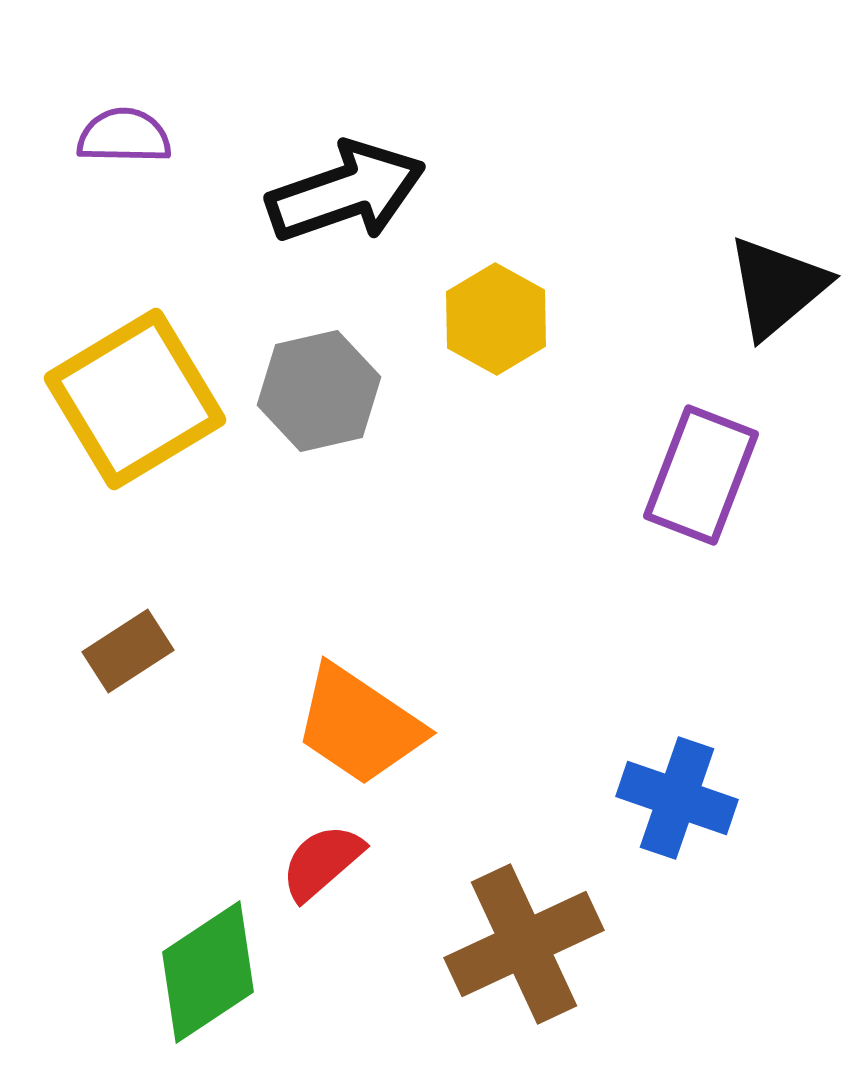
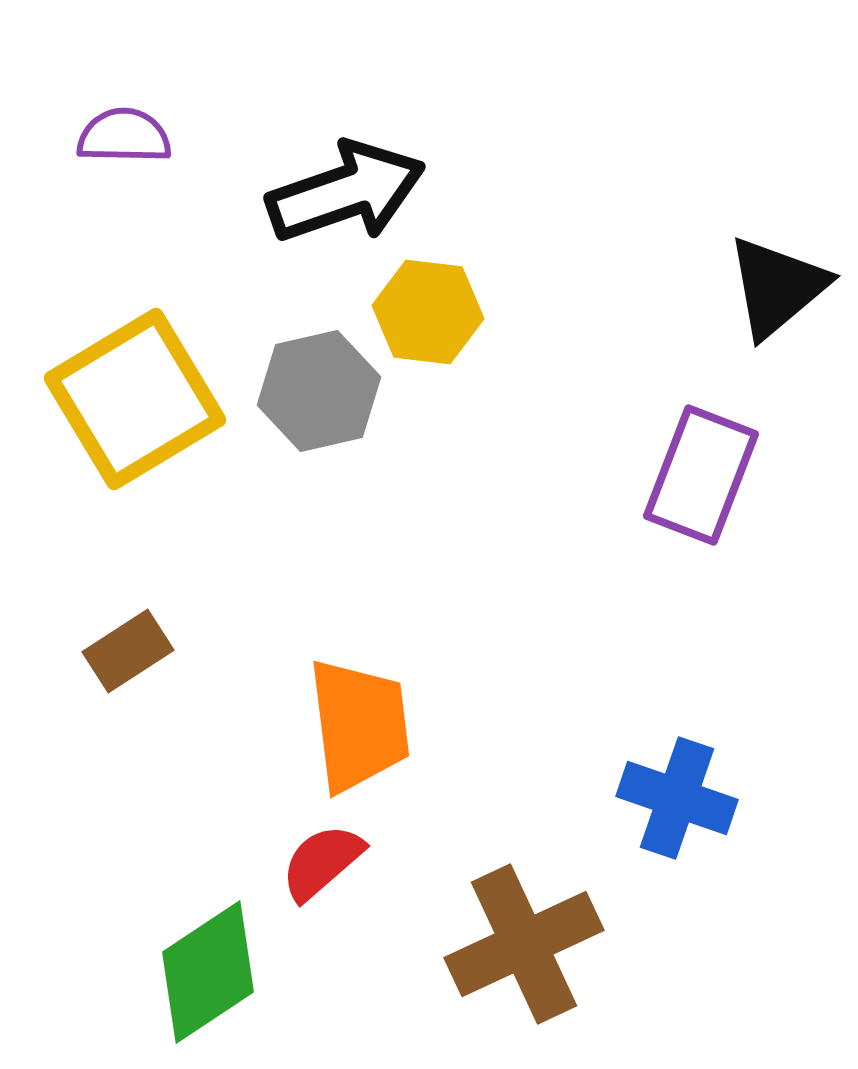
yellow hexagon: moved 68 px left, 7 px up; rotated 22 degrees counterclockwise
orange trapezoid: rotated 131 degrees counterclockwise
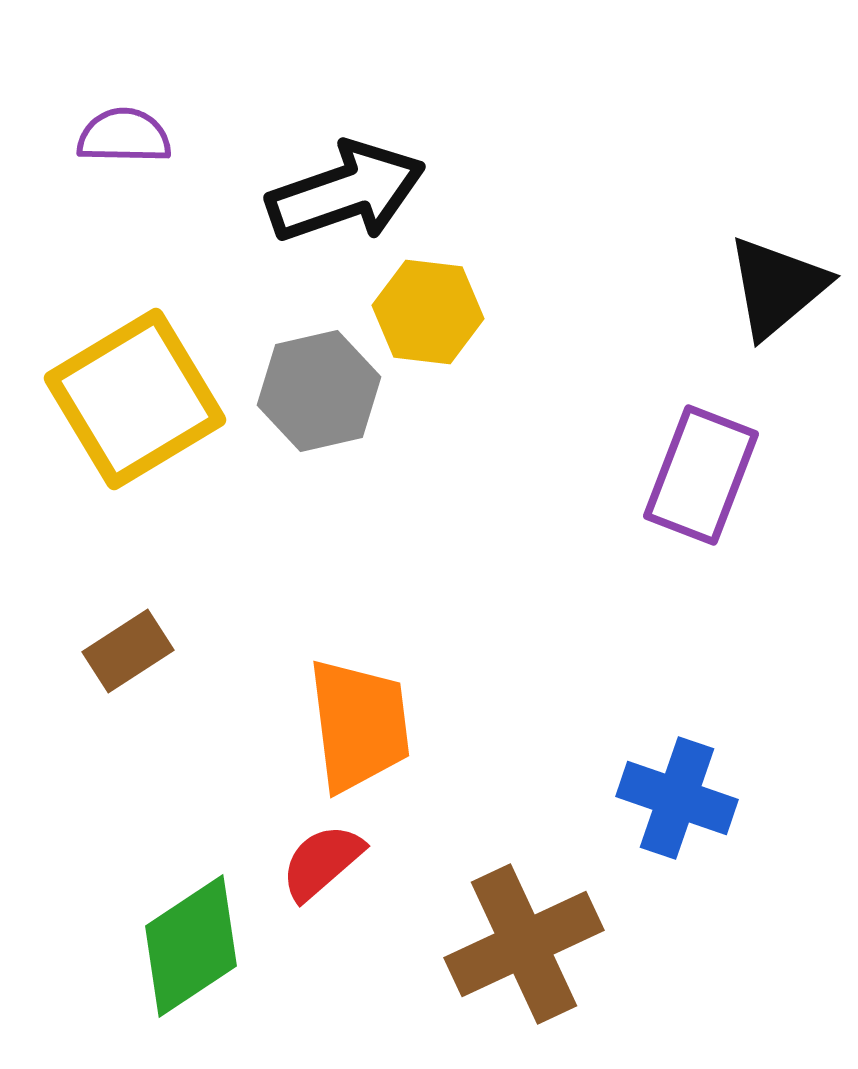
green diamond: moved 17 px left, 26 px up
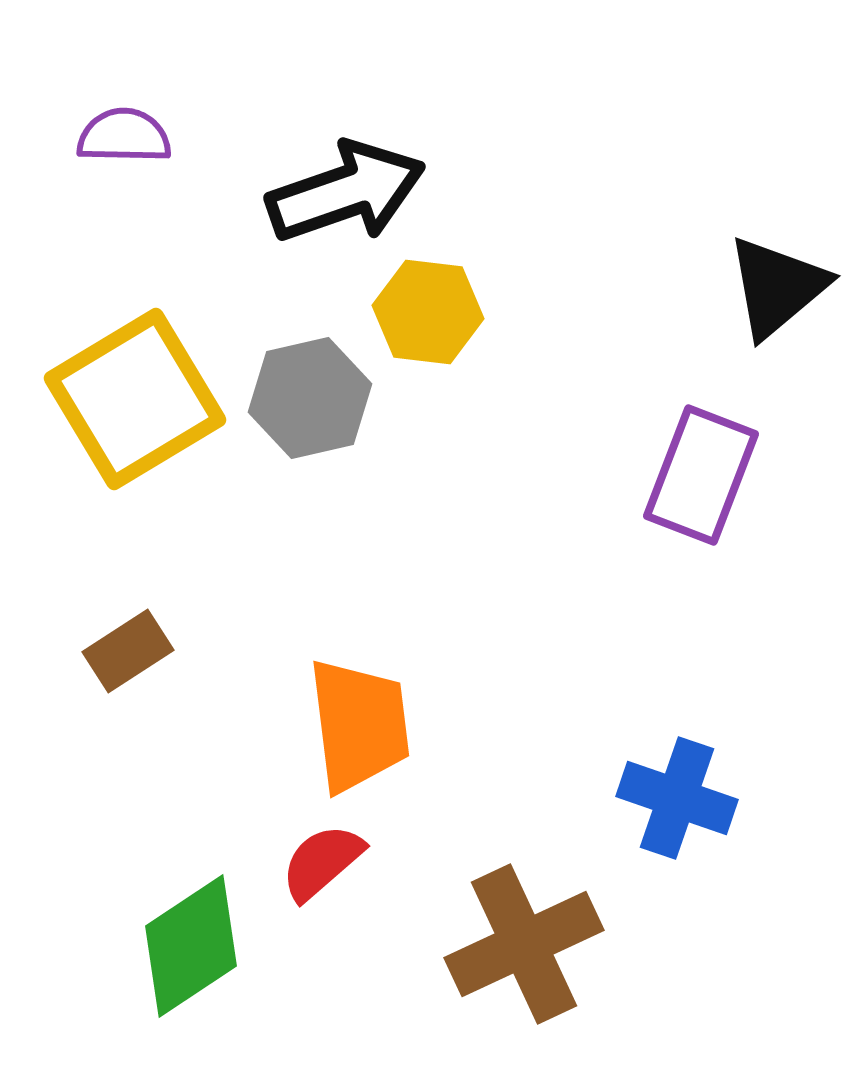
gray hexagon: moved 9 px left, 7 px down
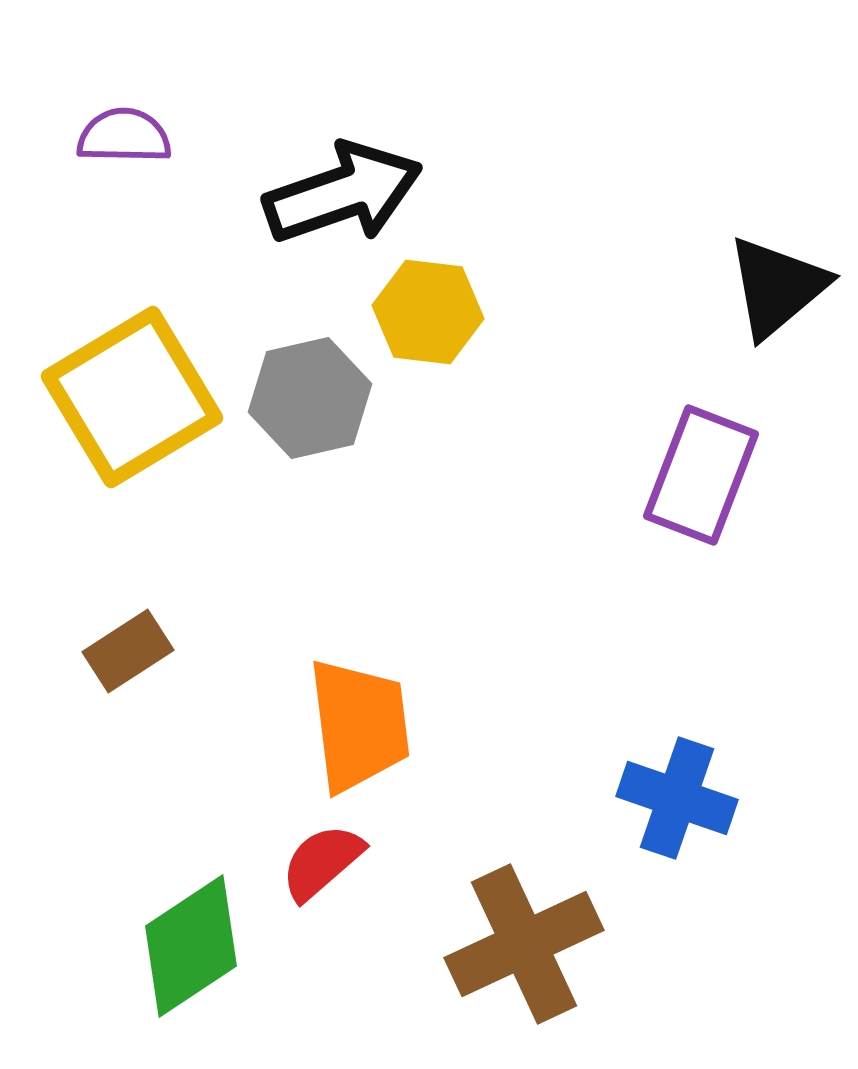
black arrow: moved 3 px left, 1 px down
yellow square: moved 3 px left, 2 px up
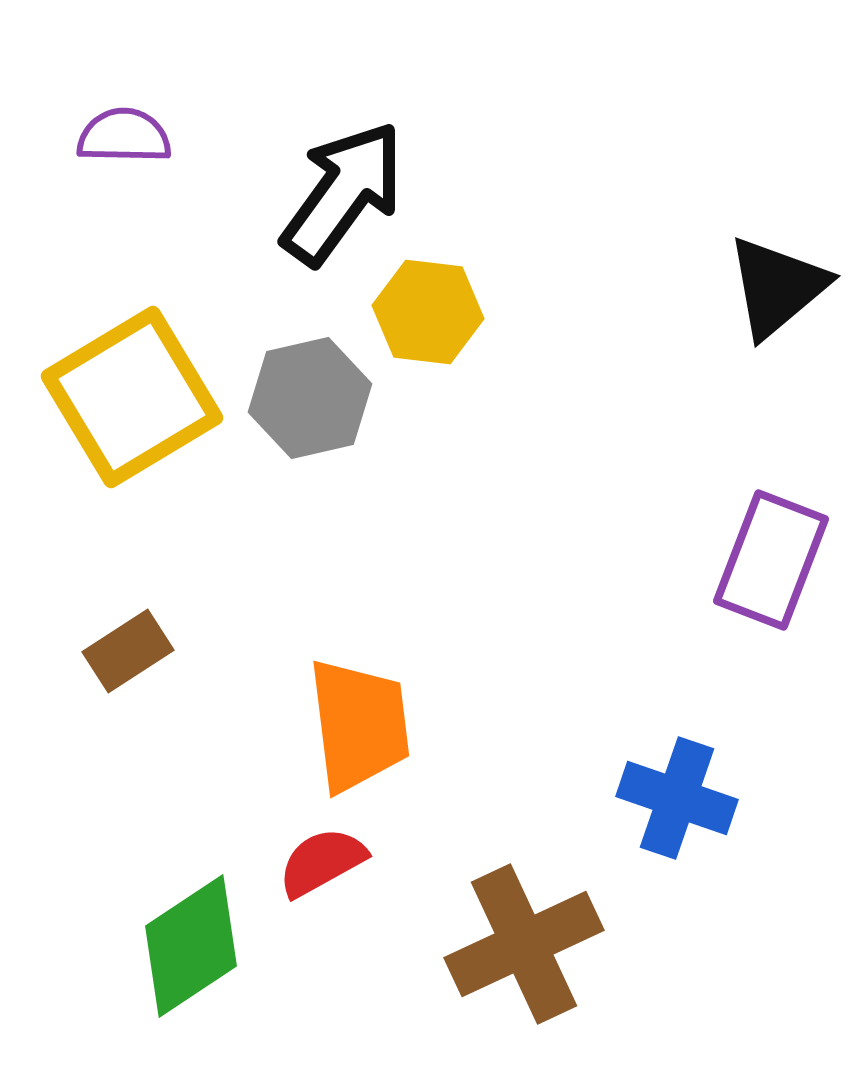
black arrow: rotated 35 degrees counterclockwise
purple rectangle: moved 70 px right, 85 px down
red semicircle: rotated 12 degrees clockwise
